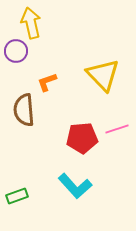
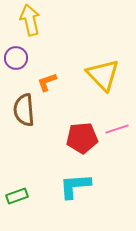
yellow arrow: moved 1 px left, 3 px up
purple circle: moved 7 px down
cyan L-shape: rotated 128 degrees clockwise
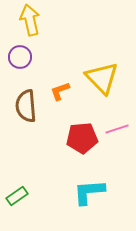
purple circle: moved 4 px right, 1 px up
yellow triangle: moved 1 px left, 3 px down
orange L-shape: moved 13 px right, 9 px down
brown semicircle: moved 2 px right, 4 px up
cyan L-shape: moved 14 px right, 6 px down
green rectangle: rotated 15 degrees counterclockwise
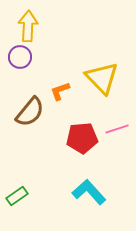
yellow arrow: moved 2 px left, 6 px down; rotated 16 degrees clockwise
brown semicircle: moved 4 px right, 6 px down; rotated 136 degrees counterclockwise
cyan L-shape: rotated 52 degrees clockwise
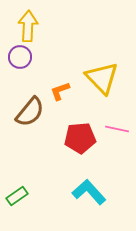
pink line: rotated 30 degrees clockwise
red pentagon: moved 2 px left
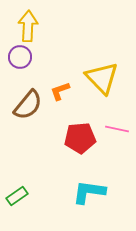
brown semicircle: moved 2 px left, 7 px up
cyan L-shape: rotated 40 degrees counterclockwise
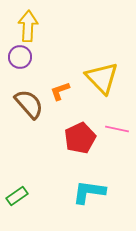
brown semicircle: moved 1 px right, 1 px up; rotated 80 degrees counterclockwise
red pentagon: rotated 20 degrees counterclockwise
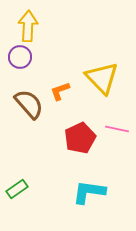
green rectangle: moved 7 px up
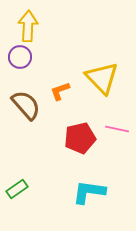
brown semicircle: moved 3 px left, 1 px down
red pentagon: rotated 12 degrees clockwise
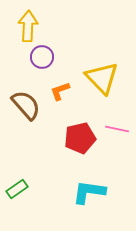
purple circle: moved 22 px right
